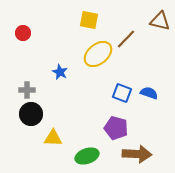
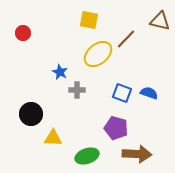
gray cross: moved 50 px right
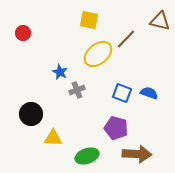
gray cross: rotated 21 degrees counterclockwise
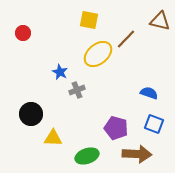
blue square: moved 32 px right, 31 px down
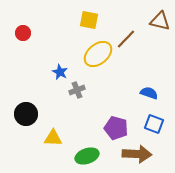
black circle: moved 5 px left
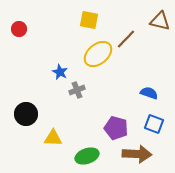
red circle: moved 4 px left, 4 px up
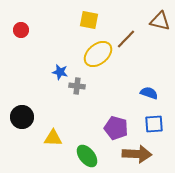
red circle: moved 2 px right, 1 px down
blue star: rotated 14 degrees counterclockwise
gray cross: moved 4 px up; rotated 28 degrees clockwise
black circle: moved 4 px left, 3 px down
blue square: rotated 24 degrees counterclockwise
green ellipse: rotated 70 degrees clockwise
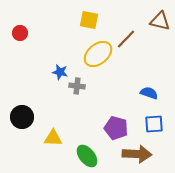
red circle: moved 1 px left, 3 px down
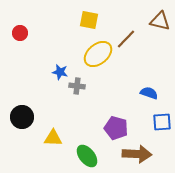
blue square: moved 8 px right, 2 px up
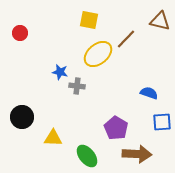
purple pentagon: rotated 15 degrees clockwise
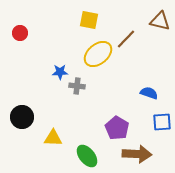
blue star: rotated 14 degrees counterclockwise
purple pentagon: moved 1 px right
